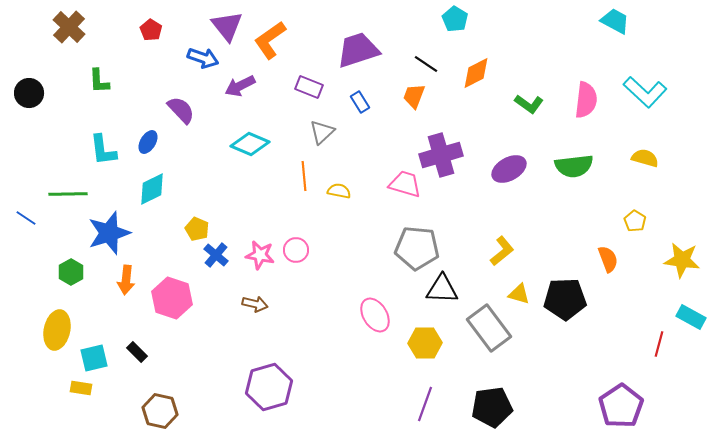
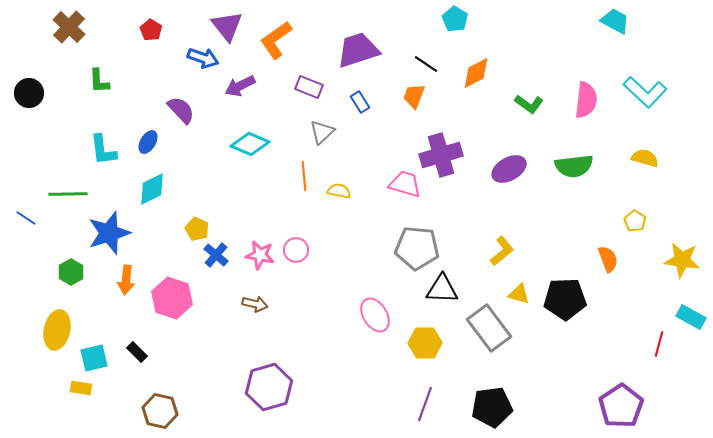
orange L-shape at (270, 40): moved 6 px right
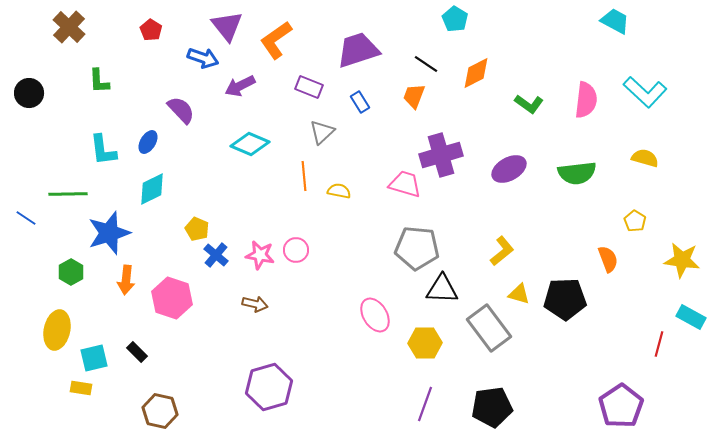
green semicircle at (574, 166): moved 3 px right, 7 px down
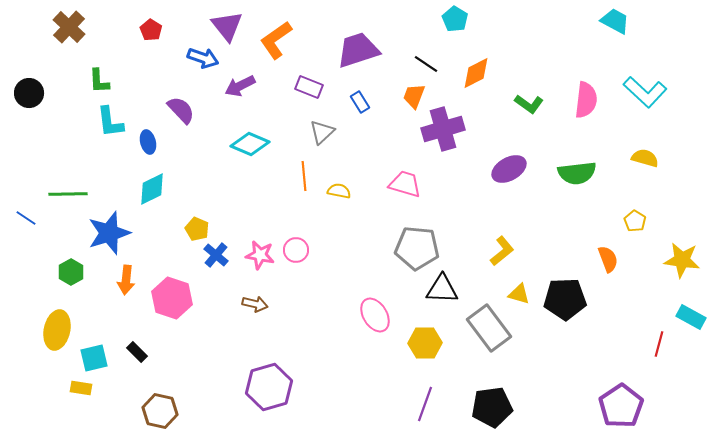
blue ellipse at (148, 142): rotated 45 degrees counterclockwise
cyan L-shape at (103, 150): moved 7 px right, 28 px up
purple cross at (441, 155): moved 2 px right, 26 px up
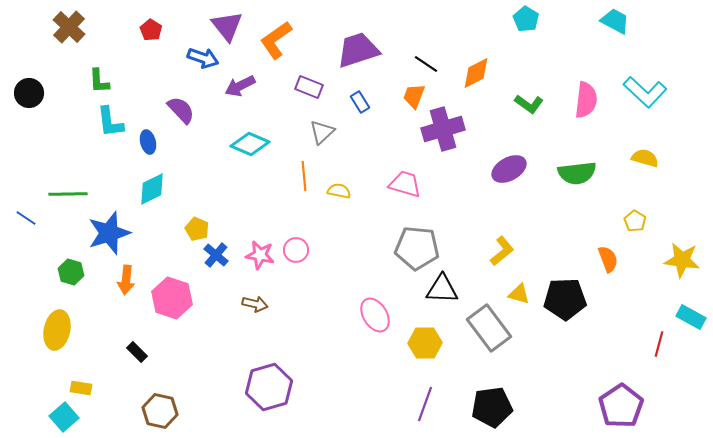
cyan pentagon at (455, 19): moved 71 px right
green hexagon at (71, 272): rotated 15 degrees counterclockwise
cyan square at (94, 358): moved 30 px left, 59 px down; rotated 28 degrees counterclockwise
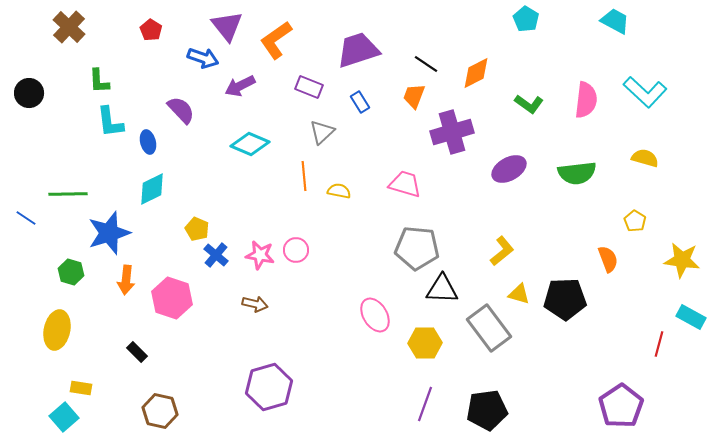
purple cross at (443, 129): moved 9 px right, 3 px down
black pentagon at (492, 407): moved 5 px left, 3 px down
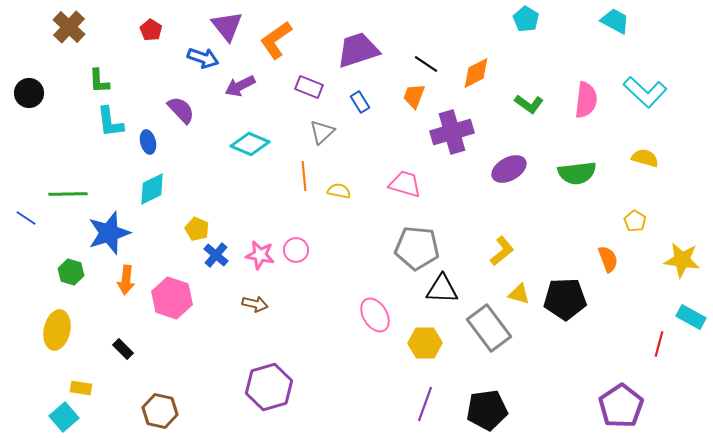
black rectangle at (137, 352): moved 14 px left, 3 px up
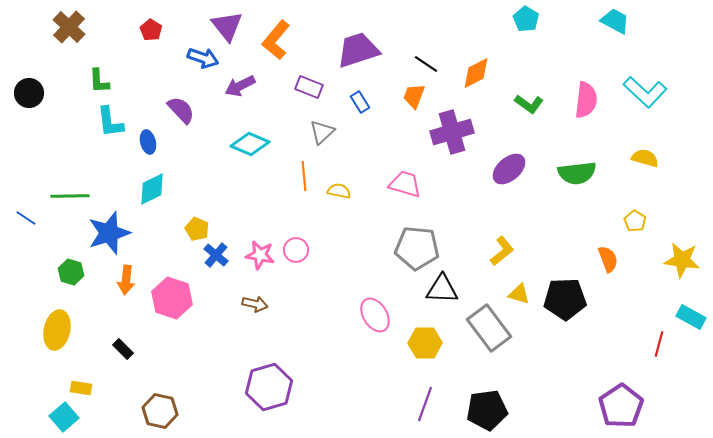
orange L-shape at (276, 40): rotated 15 degrees counterclockwise
purple ellipse at (509, 169): rotated 12 degrees counterclockwise
green line at (68, 194): moved 2 px right, 2 px down
